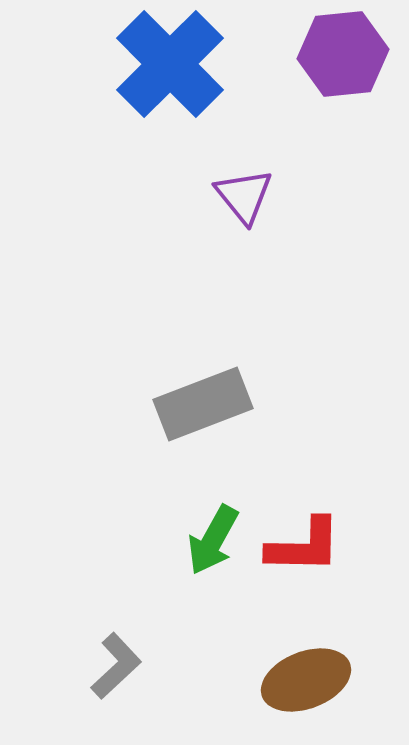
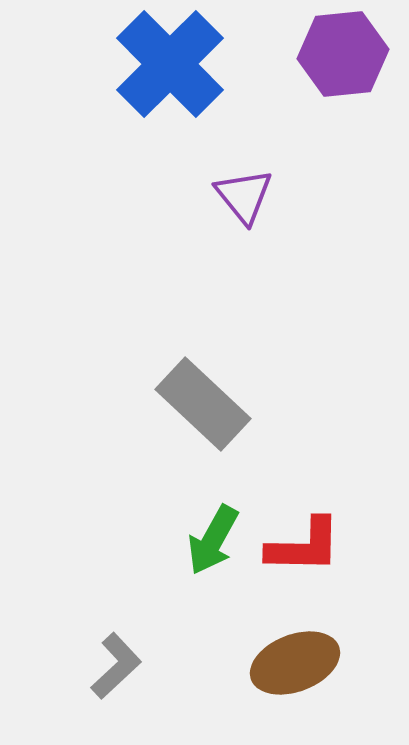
gray rectangle: rotated 64 degrees clockwise
brown ellipse: moved 11 px left, 17 px up
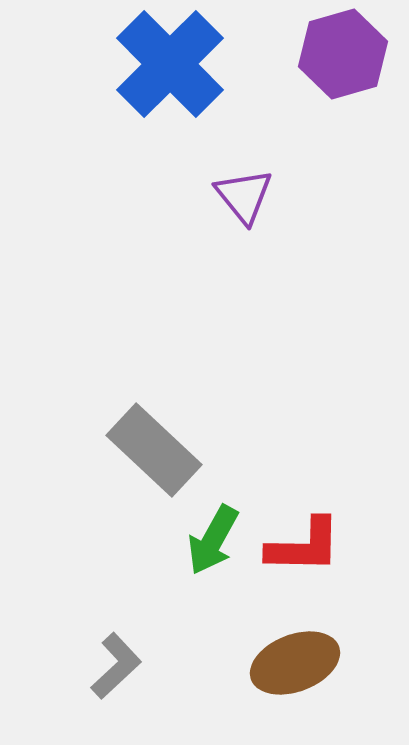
purple hexagon: rotated 10 degrees counterclockwise
gray rectangle: moved 49 px left, 46 px down
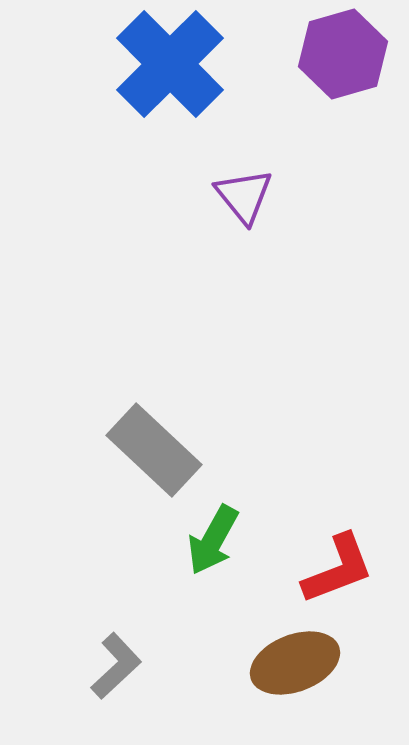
red L-shape: moved 34 px right, 23 px down; rotated 22 degrees counterclockwise
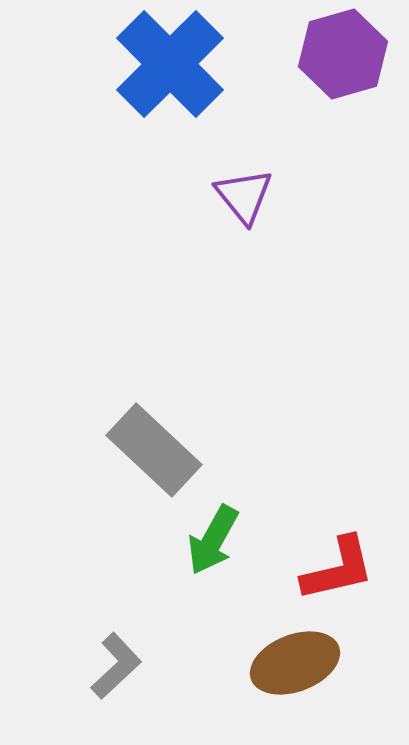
red L-shape: rotated 8 degrees clockwise
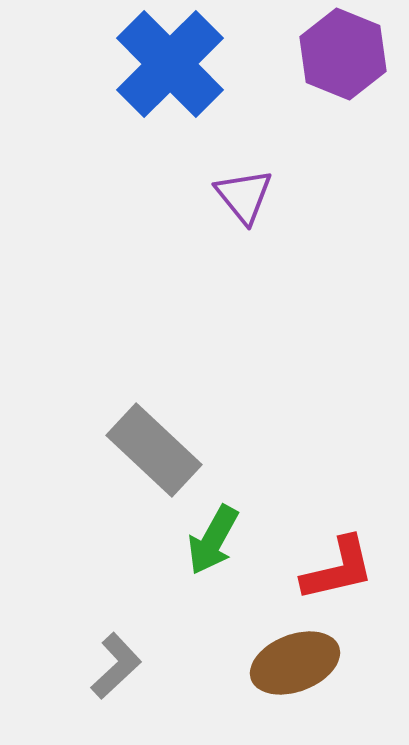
purple hexagon: rotated 22 degrees counterclockwise
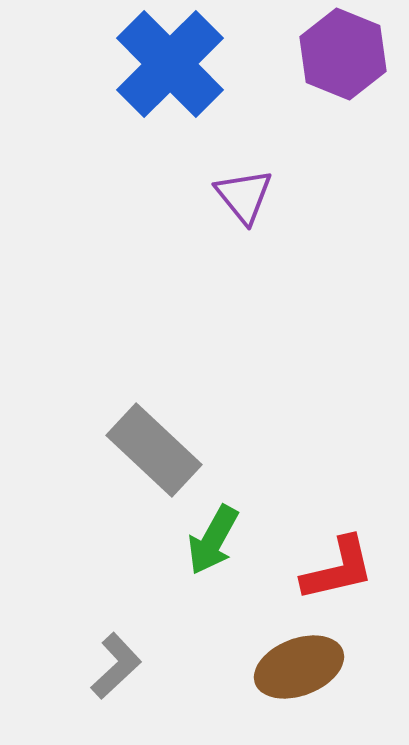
brown ellipse: moved 4 px right, 4 px down
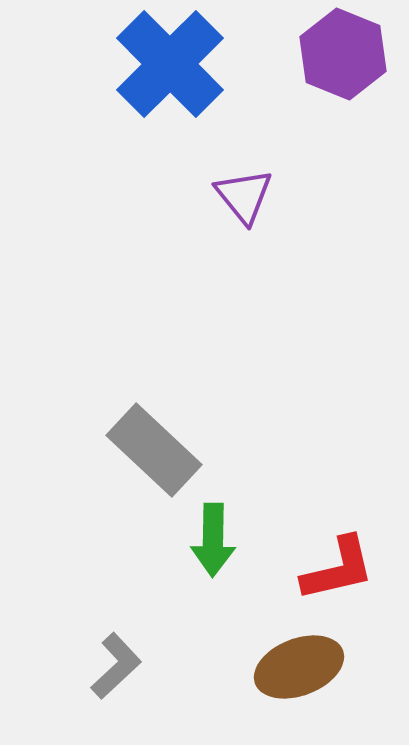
green arrow: rotated 28 degrees counterclockwise
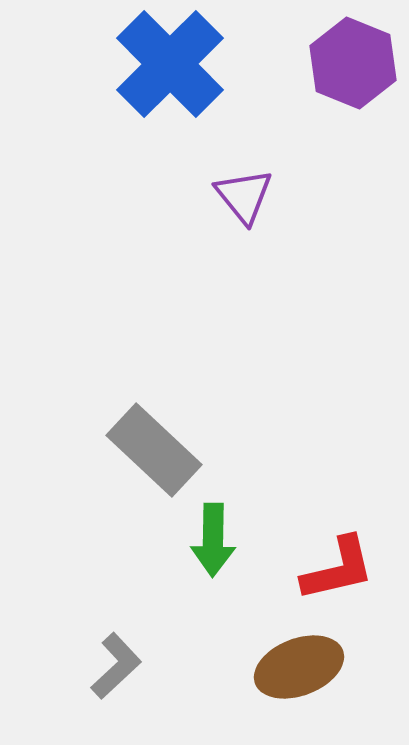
purple hexagon: moved 10 px right, 9 px down
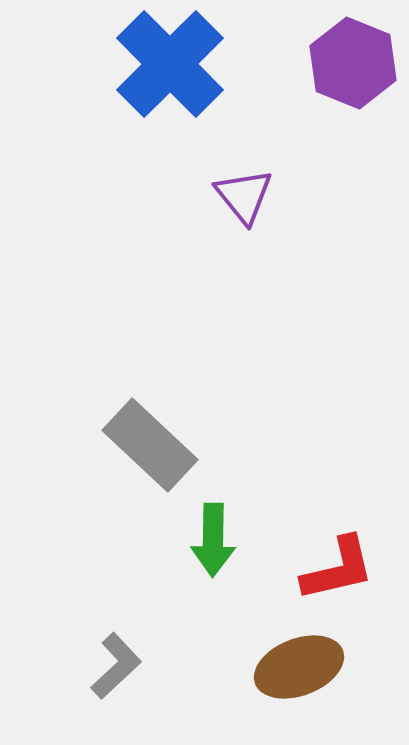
gray rectangle: moved 4 px left, 5 px up
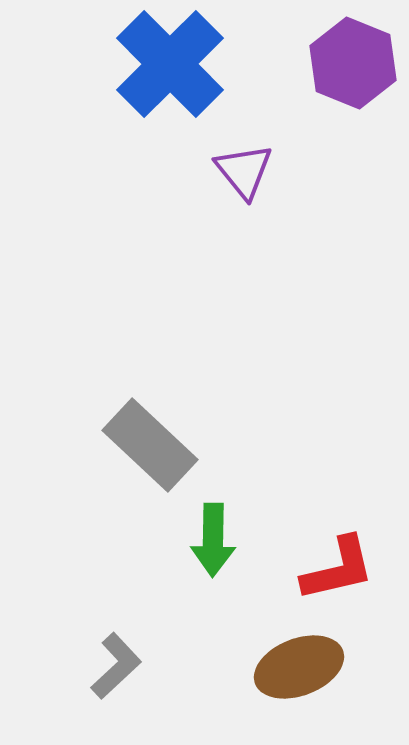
purple triangle: moved 25 px up
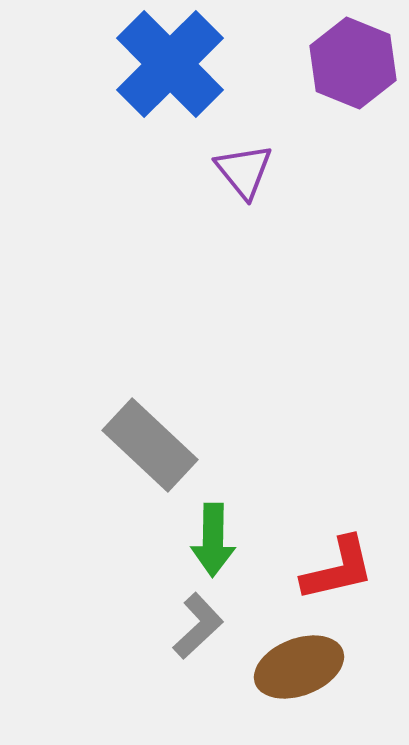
gray L-shape: moved 82 px right, 40 px up
